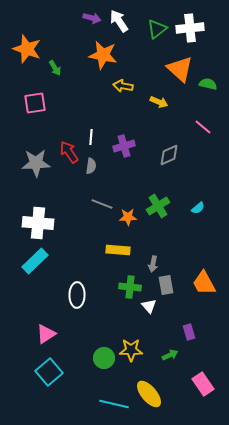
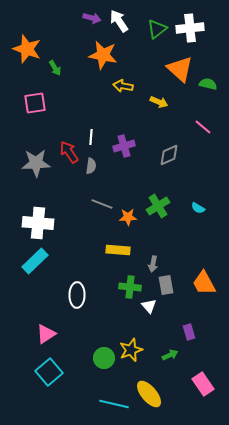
cyan semicircle at (198, 208): rotated 72 degrees clockwise
yellow star at (131, 350): rotated 20 degrees counterclockwise
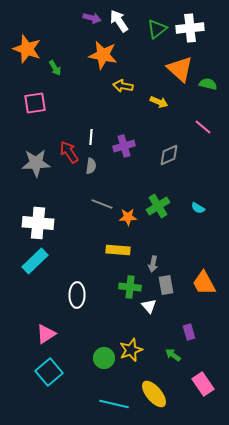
green arrow at (170, 355): moved 3 px right; rotated 119 degrees counterclockwise
yellow ellipse at (149, 394): moved 5 px right
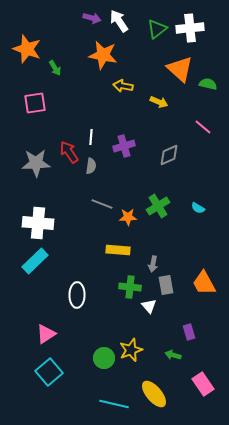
green arrow at (173, 355): rotated 21 degrees counterclockwise
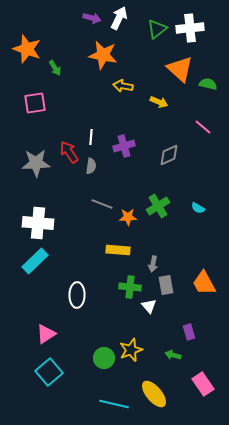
white arrow at (119, 21): moved 3 px up; rotated 60 degrees clockwise
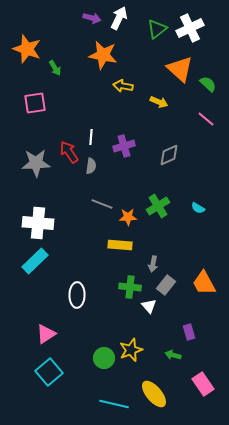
white cross at (190, 28): rotated 20 degrees counterclockwise
green semicircle at (208, 84): rotated 30 degrees clockwise
pink line at (203, 127): moved 3 px right, 8 px up
yellow rectangle at (118, 250): moved 2 px right, 5 px up
gray rectangle at (166, 285): rotated 48 degrees clockwise
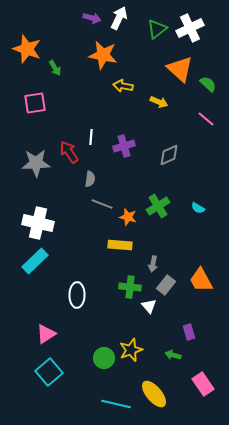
gray semicircle at (91, 166): moved 1 px left, 13 px down
orange star at (128, 217): rotated 18 degrees clockwise
white cross at (38, 223): rotated 8 degrees clockwise
orange trapezoid at (204, 283): moved 3 px left, 3 px up
cyan line at (114, 404): moved 2 px right
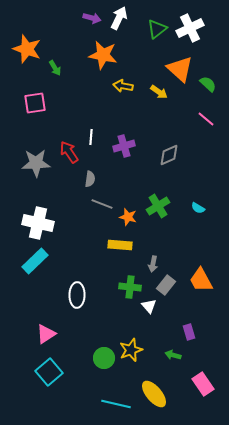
yellow arrow at (159, 102): moved 10 px up; rotated 12 degrees clockwise
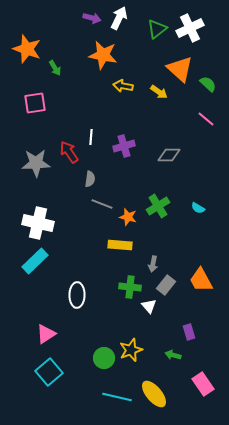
gray diamond at (169, 155): rotated 25 degrees clockwise
cyan line at (116, 404): moved 1 px right, 7 px up
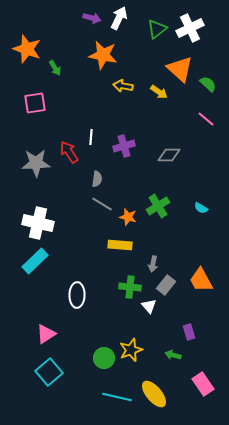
gray semicircle at (90, 179): moved 7 px right
gray line at (102, 204): rotated 10 degrees clockwise
cyan semicircle at (198, 208): moved 3 px right
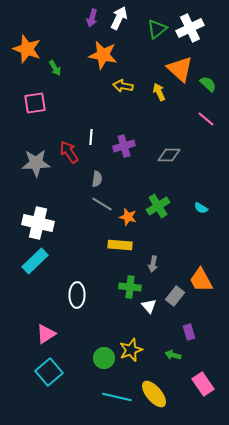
purple arrow at (92, 18): rotated 90 degrees clockwise
yellow arrow at (159, 92): rotated 150 degrees counterclockwise
gray rectangle at (166, 285): moved 9 px right, 11 px down
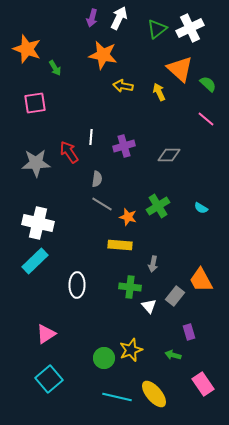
white ellipse at (77, 295): moved 10 px up
cyan square at (49, 372): moved 7 px down
